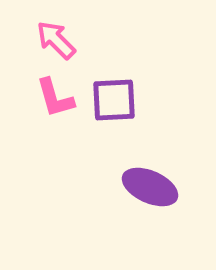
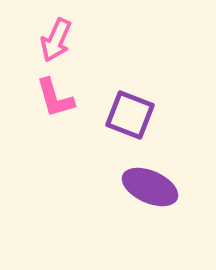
pink arrow: rotated 111 degrees counterclockwise
purple square: moved 16 px right, 15 px down; rotated 24 degrees clockwise
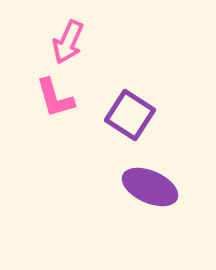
pink arrow: moved 12 px right, 2 px down
purple square: rotated 12 degrees clockwise
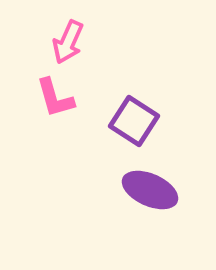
purple square: moved 4 px right, 6 px down
purple ellipse: moved 3 px down
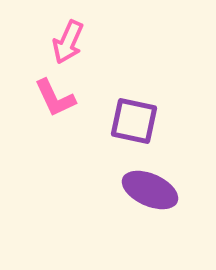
pink L-shape: rotated 9 degrees counterclockwise
purple square: rotated 21 degrees counterclockwise
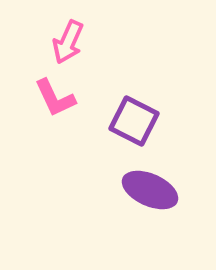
purple square: rotated 15 degrees clockwise
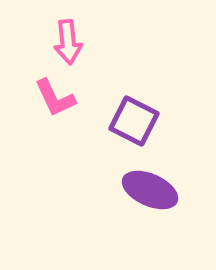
pink arrow: rotated 30 degrees counterclockwise
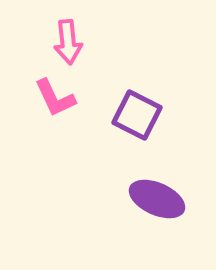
purple square: moved 3 px right, 6 px up
purple ellipse: moved 7 px right, 9 px down
